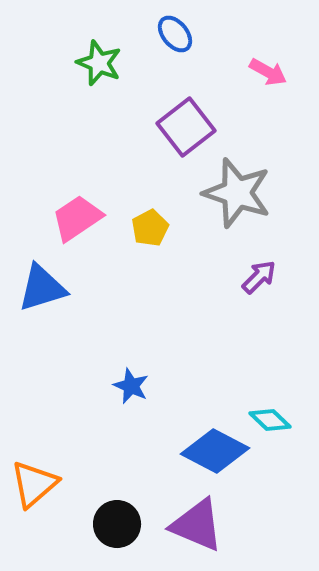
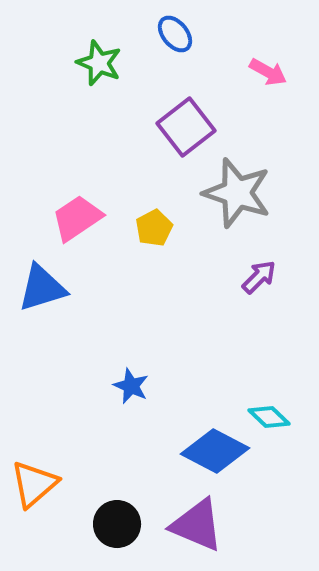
yellow pentagon: moved 4 px right
cyan diamond: moved 1 px left, 3 px up
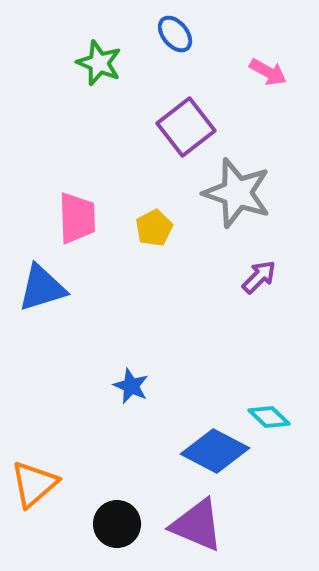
pink trapezoid: rotated 122 degrees clockwise
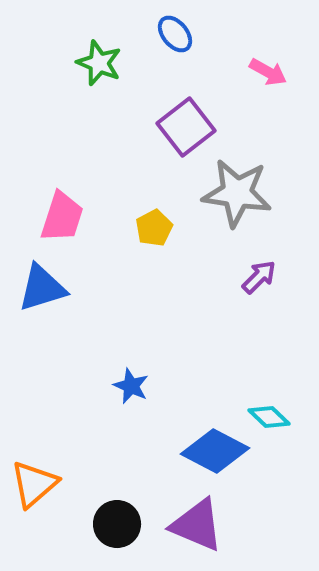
gray star: rotated 10 degrees counterclockwise
pink trapezoid: moved 15 px left, 1 px up; rotated 20 degrees clockwise
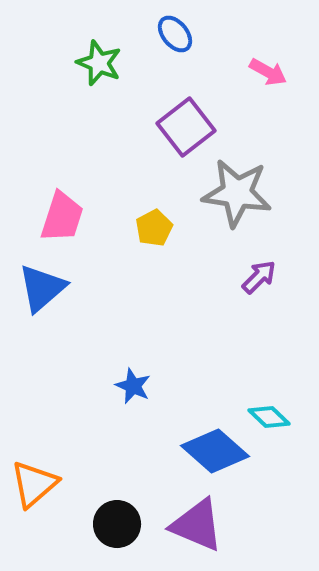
blue triangle: rotated 24 degrees counterclockwise
blue star: moved 2 px right
blue diamond: rotated 14 degrees clockwise
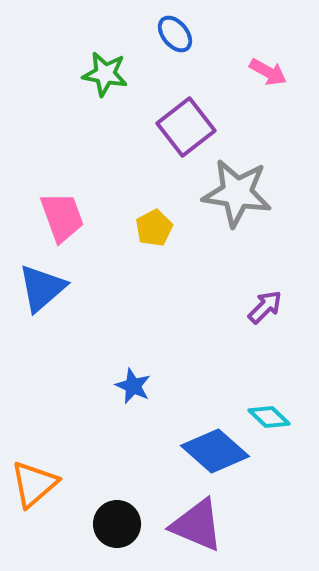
green star: moved 6 px right, 11 px down; rotated 12 degrees counterclockwise
pink trapezoid: rotated 38 degrees counterclockwise
purple arrow: moved 6 px right, 30 px down
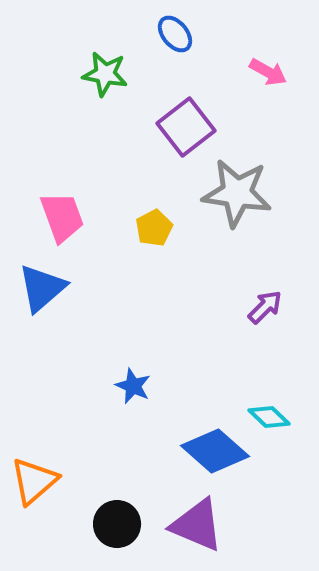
orange triangle: moved 3 px up
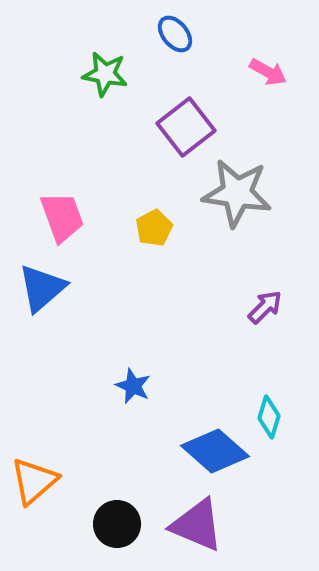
cyan diamond: rotated 63 degrees clockwise
